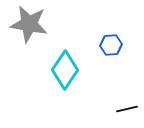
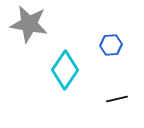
black line: moved 10 px left, 10 px up
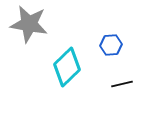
cyan diamond: moved 2 px right, 3 px up; rotated 12 degrees clockwise
black line: moved 5 px right, 15 px up
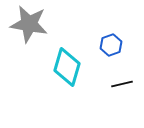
blue hexagon: rotated 15 degrees counterclockwise
cyan diamond: rotated 30 degrees counterclockwise
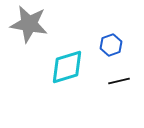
cyan diamond: rotated 57 degrees clockwise
black line: moved 3 px left, 3 px up
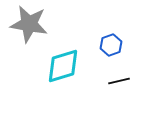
cyan diamond: moved 4 px left, 1 px up
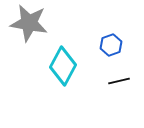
gray star: moved 1 px up
cyan diamond: rotated 45 degrees counterclockwise
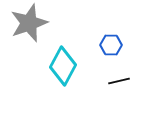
gray star: rotated 30 degrees counterclockwise
blue hexagon: rotated 20 degrees clockwise
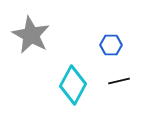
gray star: moved 2 px right, 12 px down; rotated 24 degrees counterclockwise
cyan diamond: moved 10 px right, 19 px down
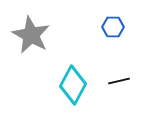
blue hexagon: moved 2 px right, 18 px up
